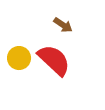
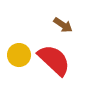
yellow circle: moved 3 px up
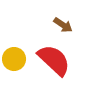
yellow circle: moved 5 px left, 4 px down
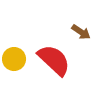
brown arrow: moved 18 px right, 7 px down
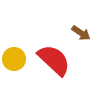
brown arrow: moved 1 px down
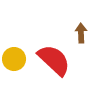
brown arrow: rotated 126 degrees counterclockwise
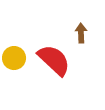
yellow circle: moved 1 px up
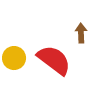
red semicircle: rotated 6 degrees counterclockwise
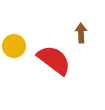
yellow circle: moved 12 px up
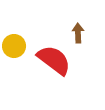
brown arrow: moved 3 px left
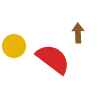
red semicircle: moved 1 px left, 1 px up
